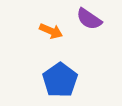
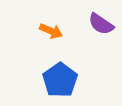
purple semicircle: moved 12 px right, 5 px down
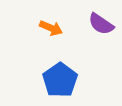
orange arrow: moved 3 px up
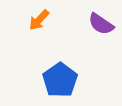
orange arrow: moved 12 px left, 8 px up; rotated 110 degrees clockwise
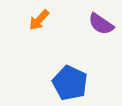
blue pentagon: moved 10 px right, 3 px down; rotated 12 degrees counterclockwise
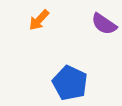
purple semicircle: moved 3 px right
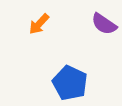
orange arrow: moved 4 px down
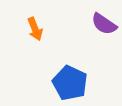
orange arrow: moved 4 px left, 5 px down; rotated 65 degrees counterclockwise
